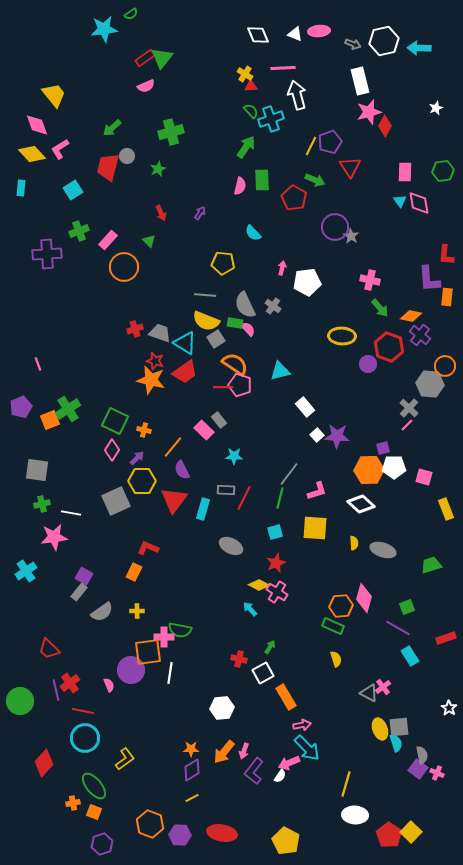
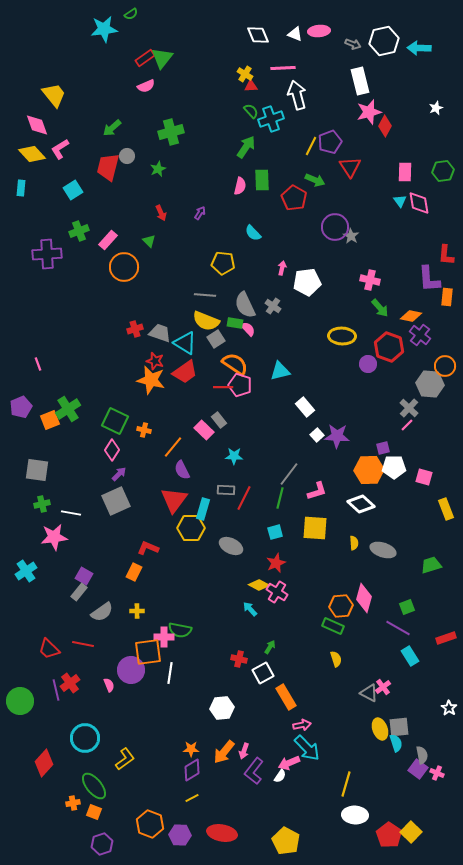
purple arrow at (137, 458): moved 18 px left, 16 px down
yellow hexagon at (142, 481): moved 49 px right, 47 px down
red line at (83, 711): moved 67 px up
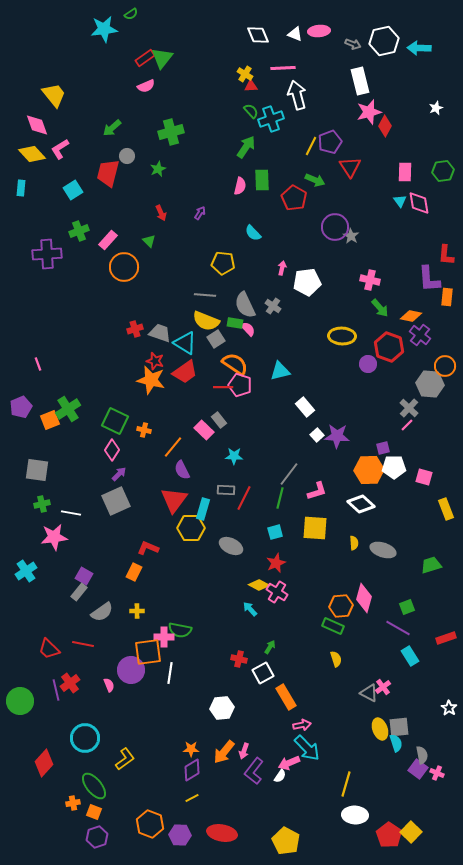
red trapezoid at (108, 167): moved 6 px down
purple hexagon at (102, 844): moved 5 px left, 7 px up
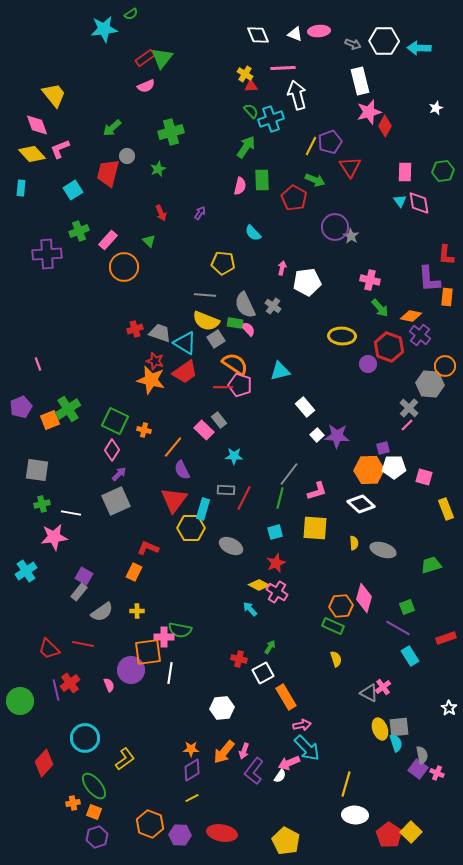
white hexagon at (384, 41): rotated 12 degrees clockwise
pink L-shape at (60, 149): rotated 10 degrees clockwise
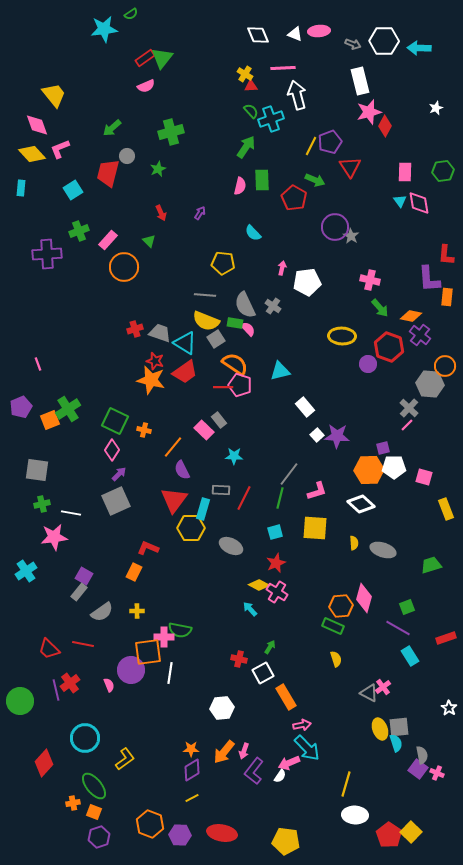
gray rectangle at (226, 490): moved 5 px left
purple hexagon at (97, 837): moved 2 px right
yellow pentagon at (286, 841): rotated 20 degrees counterclockwise
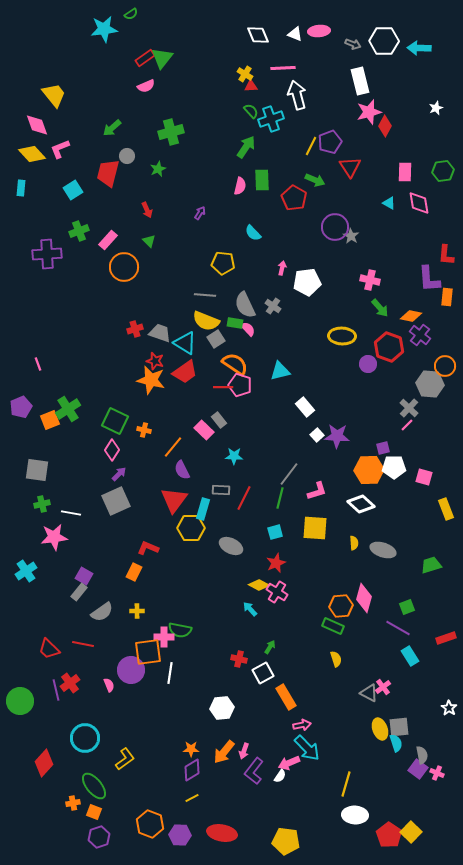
cyan triangle at (400, 201): moved 11 px left, 2 px down; rotated 24 degrees counterclockwise
red arrow at (161, 213): moved 14 px left, 3 px up
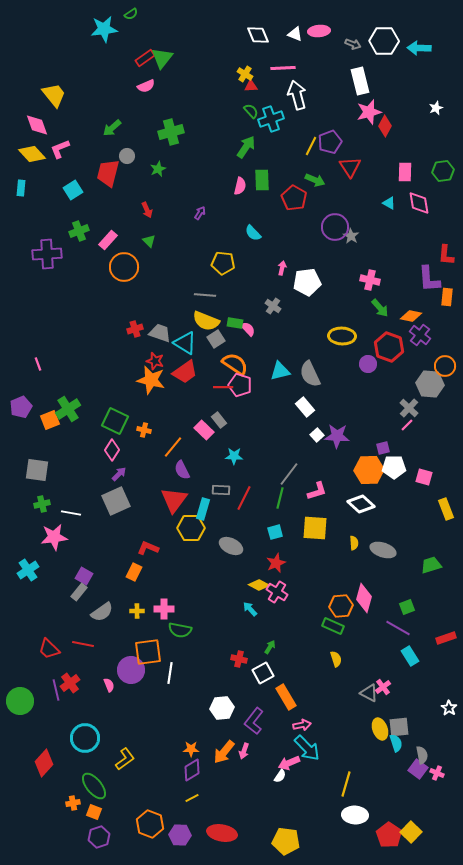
gray semicircle at (245, 305): moved 65 px right, 69 px down
cyan cross at (26, 571): moved 2 px right, 1 px up
pink cross at (164, 637): moved 28 px up
purple L-shape at (254, 771): moved 50 px up
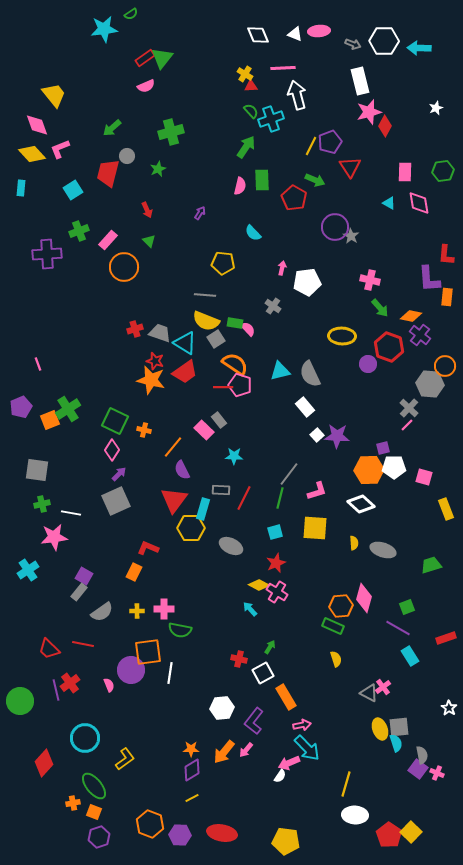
pink arrow at (244, 751): moved 2 px right, 1 px up; rotated 21 degrees clockwise
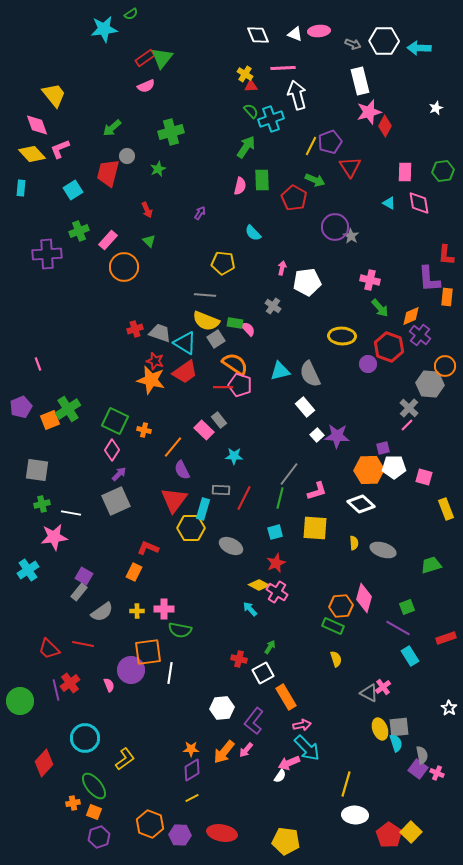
orange diamond at (411, 316): rotated 35 degrees counterclockwise
